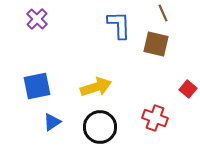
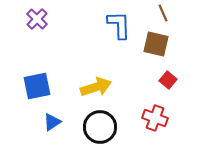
red square: moved 20 px left, 9 px up
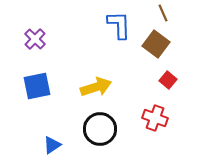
purple cross: moved 2 px left, 20 px down
brown square: rotated 24 degrees clockwise
blue triangle: moved 23 px down
black circle: moved 2 px down
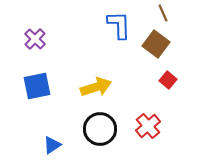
red cross: moved 7 px left, 8 px down; rotated 30 degrees clockwise
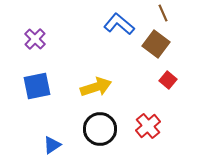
blue L-shape: moved 1 px up; rotated 48 degrees counterclockwise
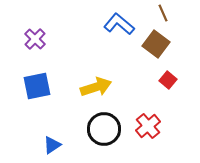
black circle: moved 4 px right
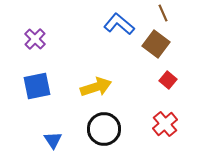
red cross: moved 17 px right, 2 px up
blue triangle: moved 1 px right, 5 px up; rotated 30 degrees counterclockwise
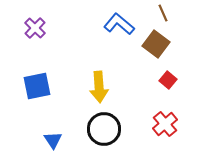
purple cross: moved 11 px up
yellow arrow: moved 3 px right; rotated 104 degrees clockwise
